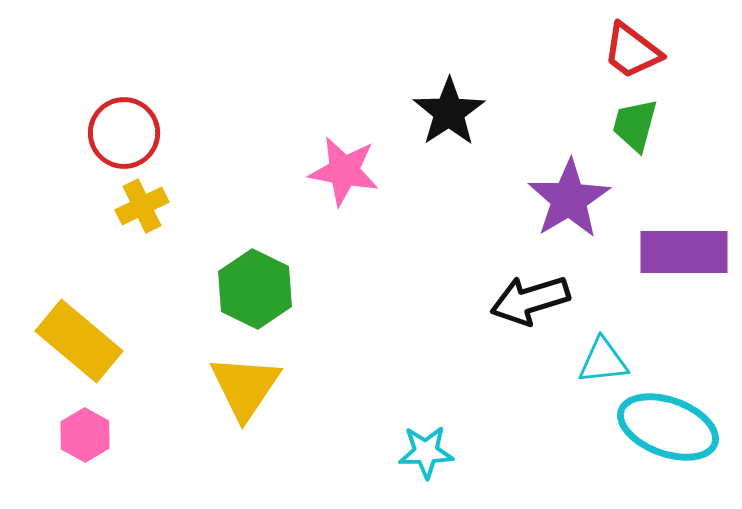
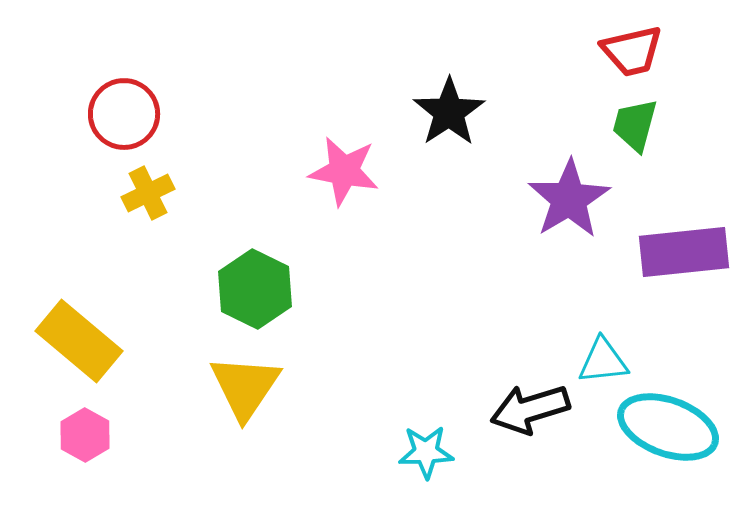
red trapezoid: rotated 50 degrees counterclockwise
red circle: moved 19 px up
yellow cross: moved 6 px right, 13 px up
purple rectangle: rotated 6 degrees counterclockwise
black arrow: moved 109 px down
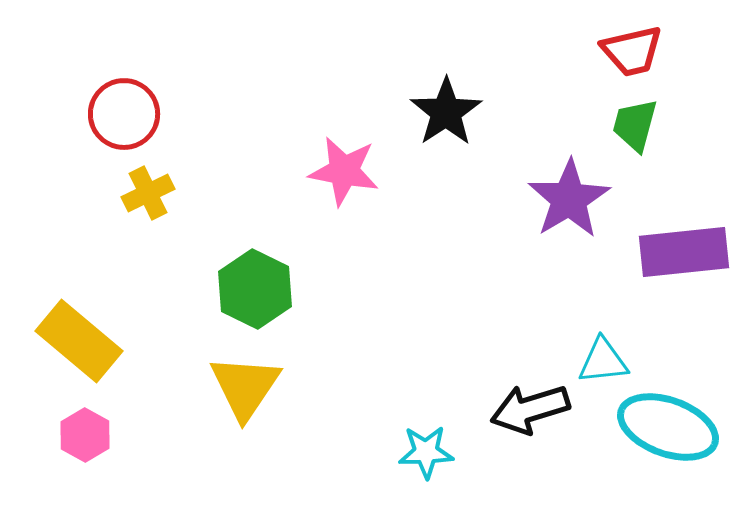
black star: moved 3 px left
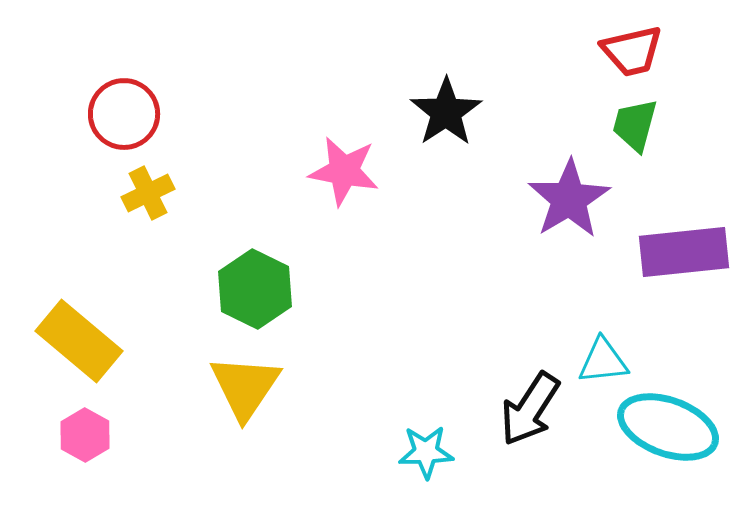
black arrow: rotated 40 degrees counterclockwise
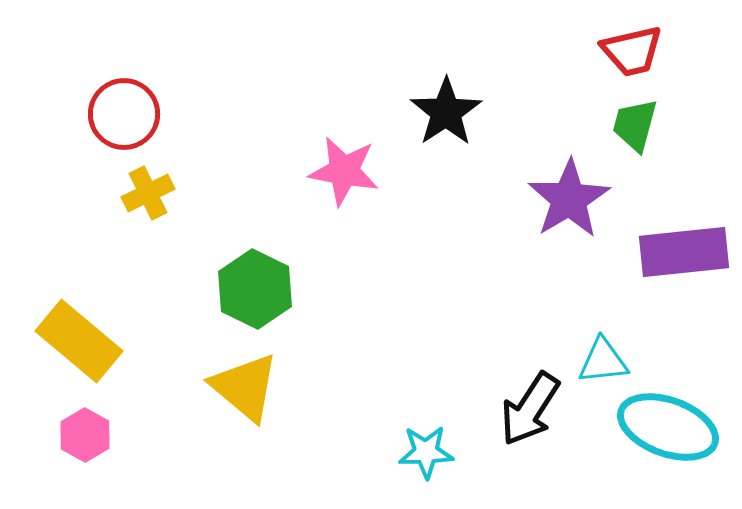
yellow triangle: rotated 24 degrees counterclockwise
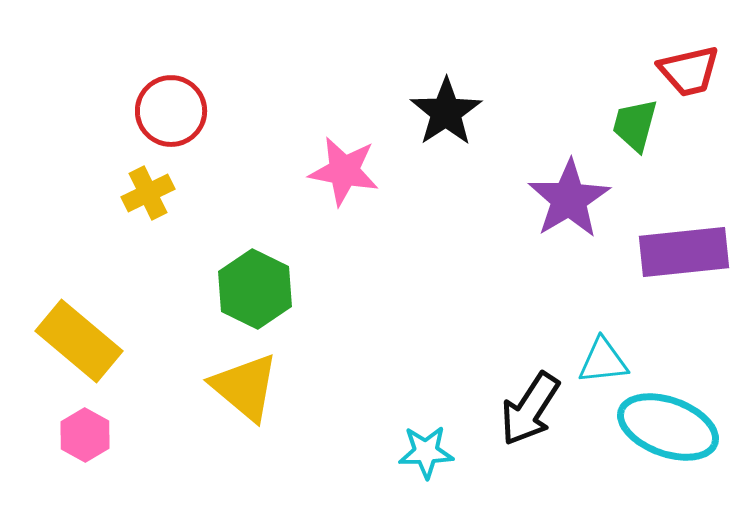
red trapezoid: moved 57 px right, 20 px down
red circle: moved 47 px right, 3 px up
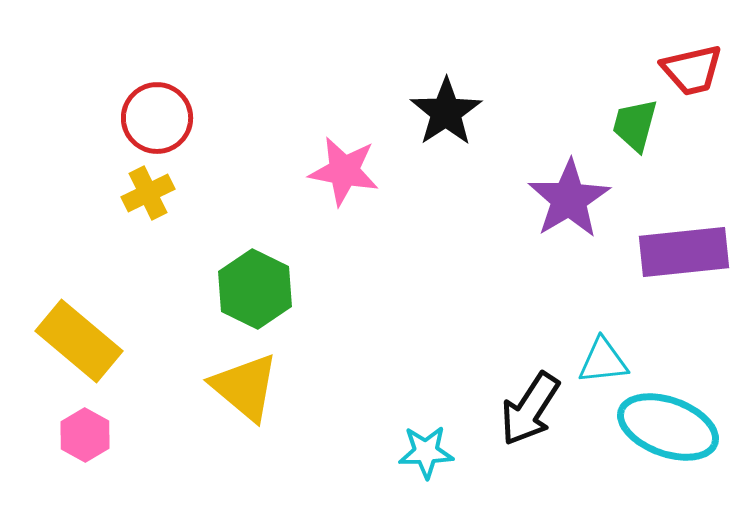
red trapezoid: moved 3 px right, 1 px up
red circle: moved 14 px left, 7 px down
